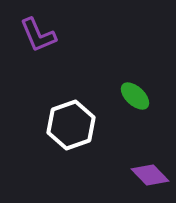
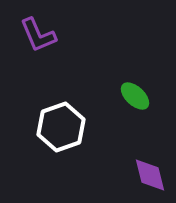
white hexagon: moved 10 px left, 2 px down
purple diamond: rotated 30 degrees clockwise
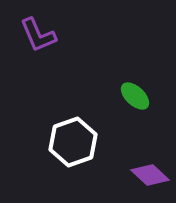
white hexagon: moved 12 px right, 15 px down
purple diamond: rotated 33 degrees counterclockwise
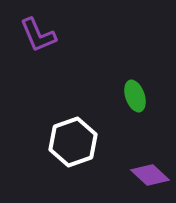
green ellipse: rotated 28 degrees clockwise
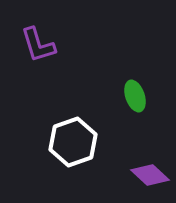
purple L-shape: moved 10 px down; rotated 6 degrees clockwise
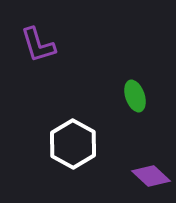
white hexagon: moved 2 px down; rotated 12 degrees counterclockwise
purple diamond: moved 1 px right, 1 px down
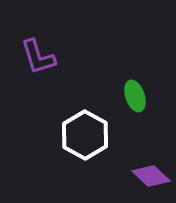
purple L-shape: moved 12 px down
white hexagon: moved 12 px right, 9 px up
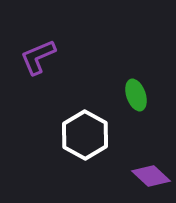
purple L-shape: rotated 84 degrees clockwise
green ellipse: moved 1 px right, 1 px up
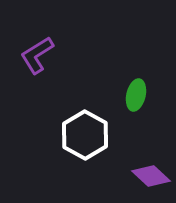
purple L-shape: moved 1 px left, 2 px up; rotated 9 degrees counterclockwise
green ellipse: rotated 32 degrees clockwise
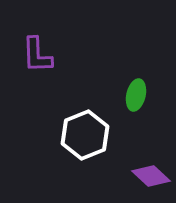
purple L-shape: rotated 60 degrees counterclockwise
white hexagon: rotated 9 degrees clockwise
